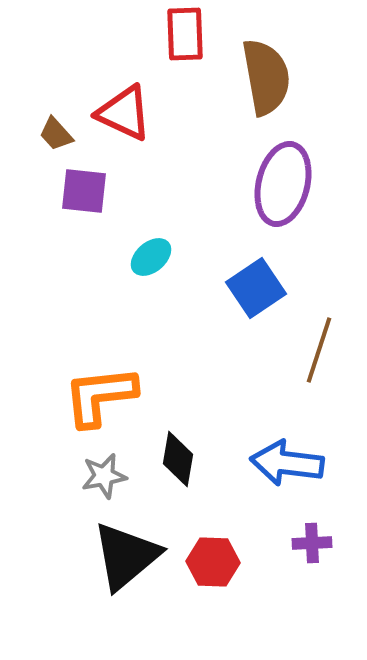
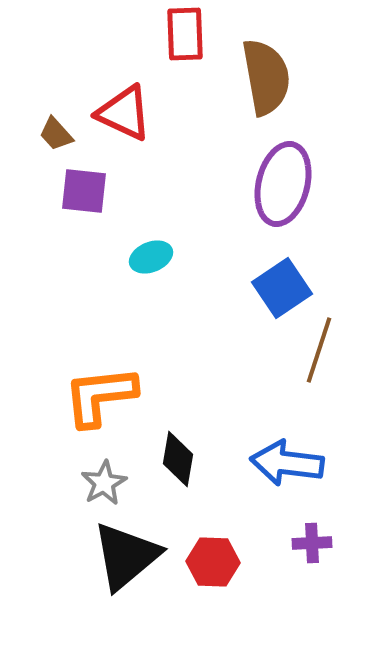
cyan ellipse: rotated 18 degrees clockwise
blue square: moved 26 px right
gray star: moved 7 px down; rotated 18 degrees counterclockwise
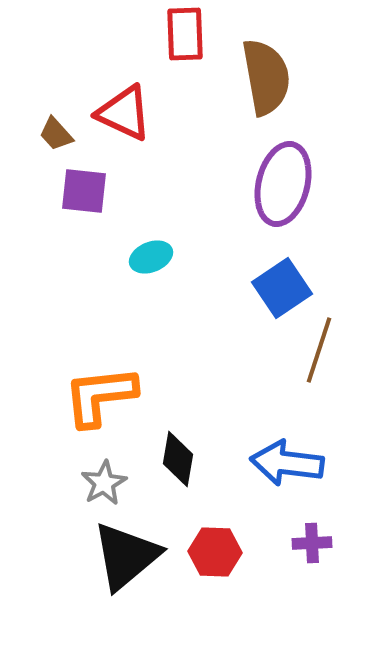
red hexagon: moved 2 px right, 10 px up
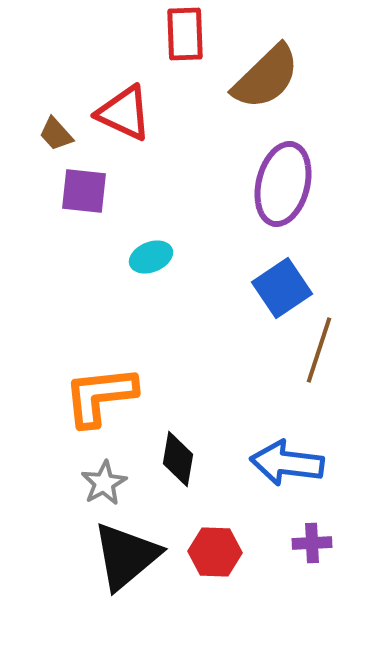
brown semicircle: rotated 56 degrees clockwise
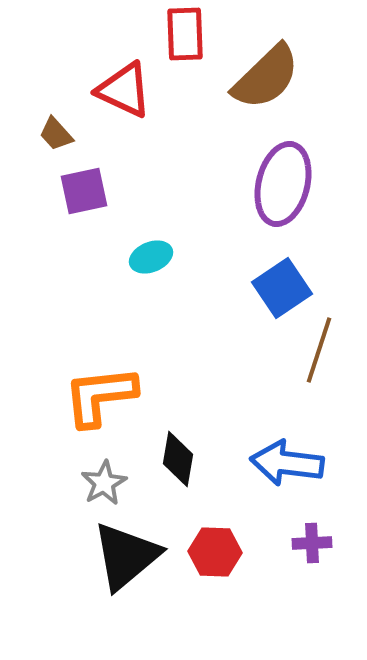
red triangle: moved 23 px up
purple square: rotated 18 degrees counterclockwise
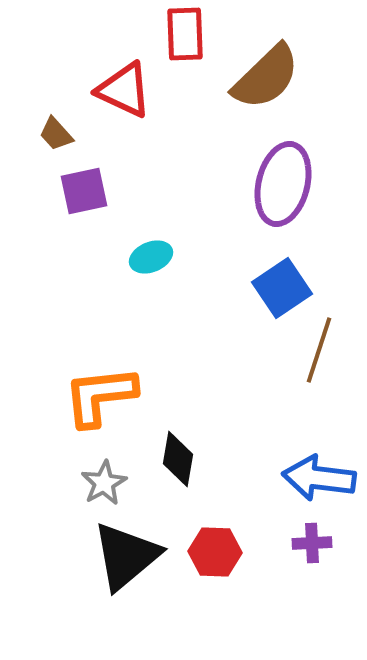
blue arrow: moved 32 px right, 15 px down
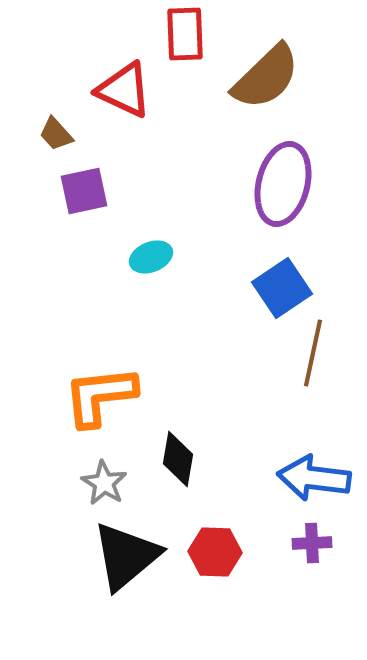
brown line: moved 6 px left, 3 px down; rotated 6 degrees counterclockwise
blue arrow: moved 5 px left
gray star: rotated 12 degrees counterclockwise
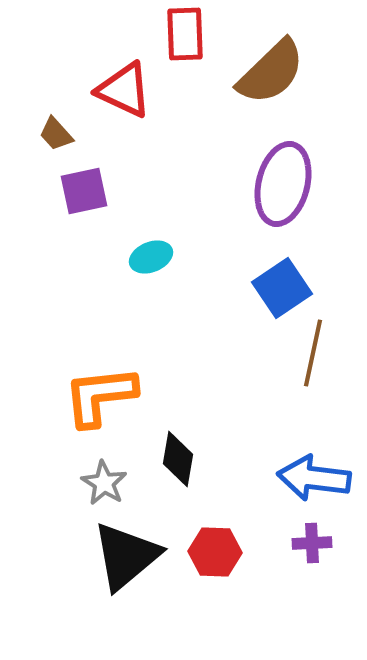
brown semicircle: moved 5 px right, 5 px up
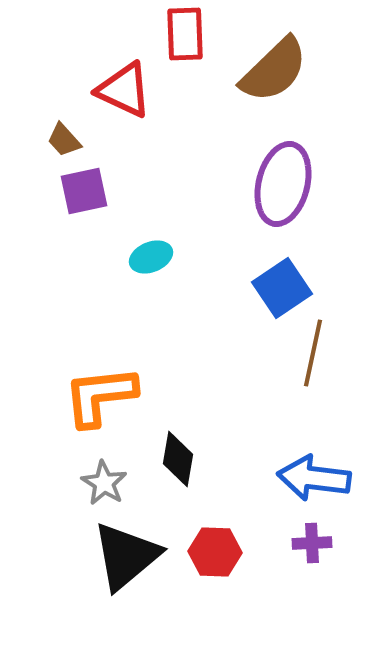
brown semicircle: moved 3 px right, 2 px up
brown trapezoid: moved 8 px right, 6 px down
